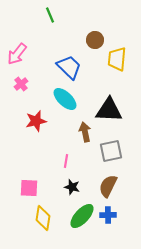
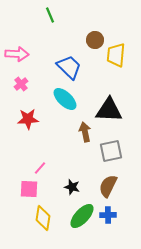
pink arrow: rotated 125 degrees counterclockwise
yellow trapezoid: moved 1 px left, 4 px up
red star: moved 8 px left, 2 px up; rotated 10 degrees clockwise
pink line: moved 26 px left, 7 px down; rotated 32 degrees clockwise
pink square: moved 1 px down
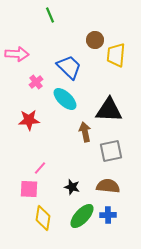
pink cross: moved 15 px right, 2 px up
red star: moved 1 px right, 1 px down
brown semicircle: rotated 70 degrees clockwise
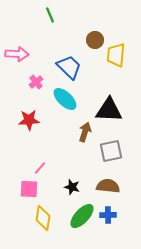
brown arrow: rotated 30 degrees clockwise
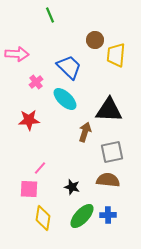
gray square: moved 1 px right, 1 px down
brown semicircle: moved 6 px up
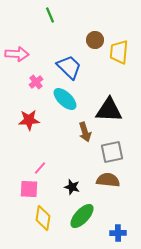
yellow trapezoid: moved 3 px right, 3 px up
brown arrow: rotated 144 degrees clockwise
blue cross: moved 10 px right, 18 px down
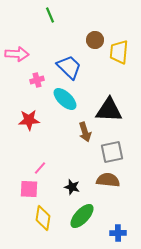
pink cross: moved 1 px right, 2 px up; rotated 24 degrees clockwise
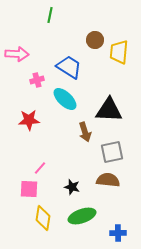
green line: rotated 35 degrees clockwise
blue trapezoid: rotated 12 degrees counterclockwise
green ellipse: rotated 28 degrees clockwise
